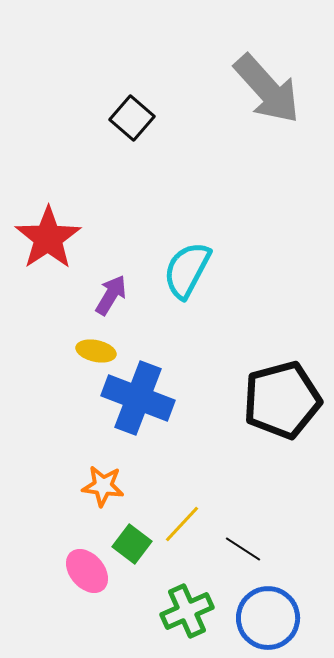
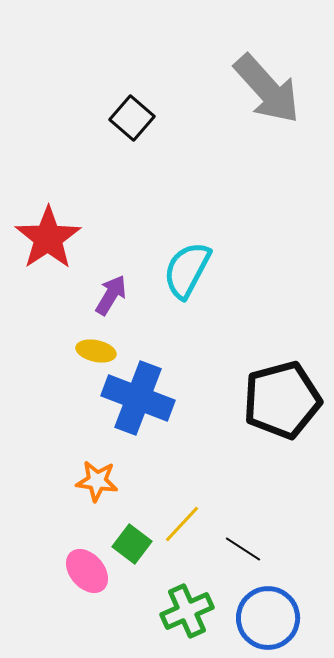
orange star: moved 6 px left, 5 px up
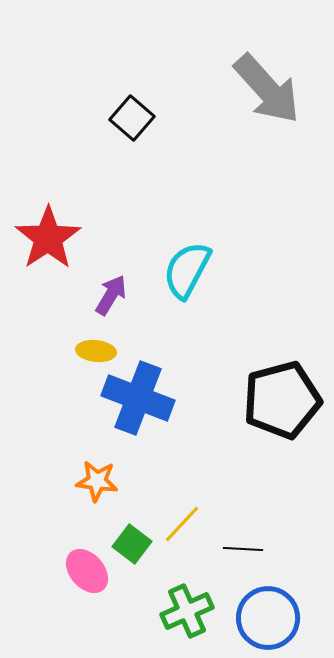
yellow ellipse: rotated 6 degrees counterclockwise
black line: rotated 30 degrees counterclockwise
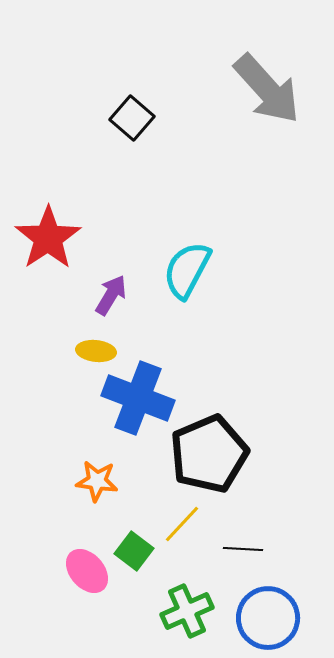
black pentagon: moved 73 px left, 54 px down; rotated 8 degrees counterclockwise
green square: moved 2 px right, 7 px down
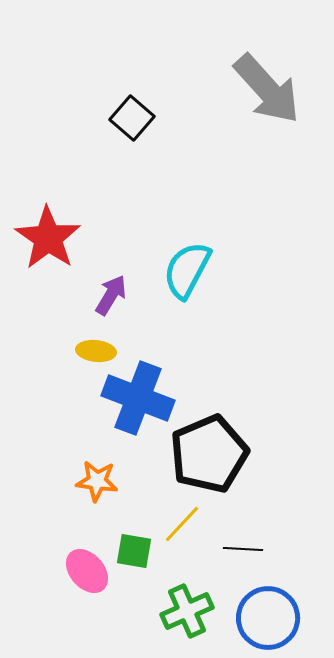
red star: rotated 4 degrees counterclockwise
green square: rotated 27 degrees counterclockwise
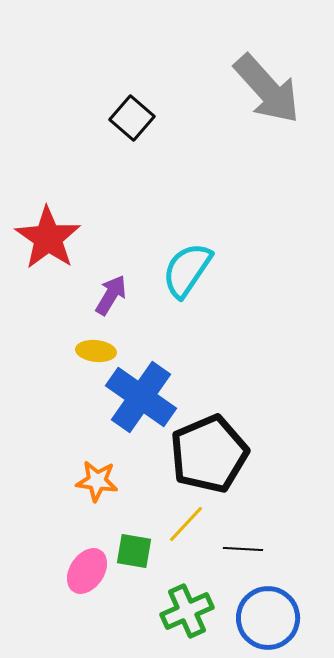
cyan semicircle: rotated 6 degrees clockwise
blue cross: moved 3 px right, 1 px up; rotated 14 degrees clockwise
yellow line: moved 4 px right
pink ellipse: rotated 75 degrees clockwise
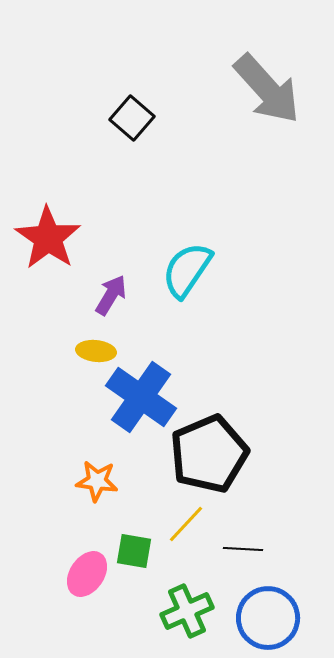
pink ellipse: moved 3 px down
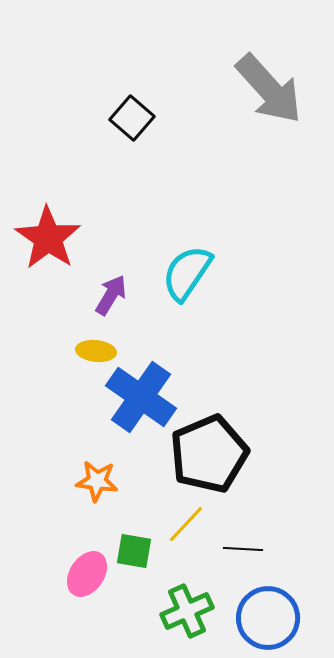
gray arrow: moved 2 px right
cyan semicircle: moved 3 px down
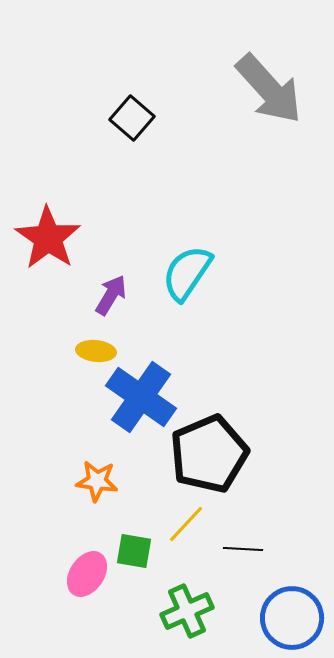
blue circle: moved 24 px right
